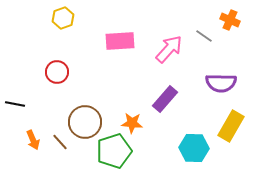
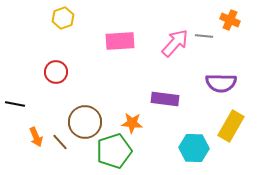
gray line: rotated 30 degrees counterclockwise
pink arrow: moved 6 px right, 6 px up
red circle: moved 1 px left
purple rectangle: rotated 56 degrees clockwise
orange arrow: moved 3 px right, 3 px up
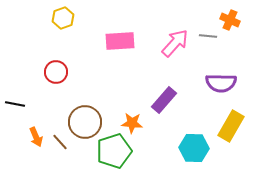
gray line: moved 4 px right
purple rectangle: moved 1 px left, 1 px down; rotated 56 degrees counterclockwise
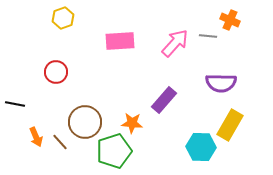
yellow rectangle: moved 1 px left, 1 px up
cyan hexagon: moved 7 px right, 1 px up
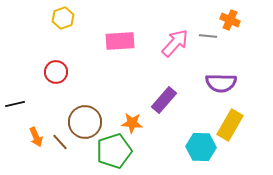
black line: rotated 24 degrees counterclockwise
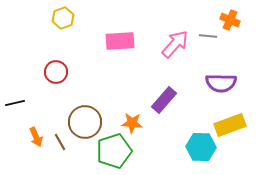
pink arrow: moved 1 px down
black line: moved 1 px up
yellow rectangle: rotated 40 degrees clockwise
brown line: rotated 12 degrees clockwise
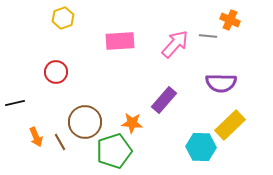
yellow rectangle: rotated 24 degrees counterclockwise
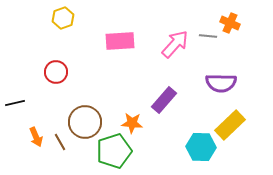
orange cross: moved 3 px down
